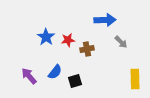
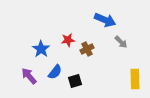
blue arrow: rotated 25 degrees clockwise
blue star: moved 5 px left, 12 px down
brown cross: rotated 16 degrees counterclockwise
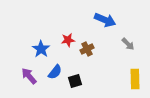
gray arrow: moved 7 px right, 2 px down
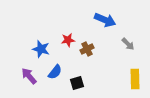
blue star: rotated 18 degrees counterclockwise
black square: moved 2 px right, 2 px down
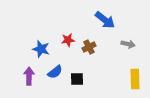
blue arrow: rotated 15 degrees clockwise
gray arrow: rotated 32 degrees counterclockwise
brown cross: moved 2 px right, 2 px up
blue semicircle: rotated 14 degrees clockwise
purple arrow: rotated 42 degrees clockwise
black square: moved 4 px up; rotated 16 degrees clockwise
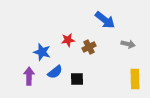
blue star: moved 1 px right, 3 px down
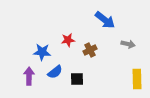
brown cross: moved 1 px right, 3 px down
blue star: rotated 12 degrees counterclockwise
yellow rectangle: moved 2 px right
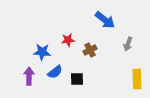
gray arrow: rotated 96 degrees clockwise
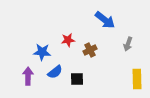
purple arrow: moved 1 px left
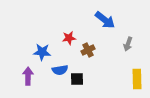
red star: moved 1 px right, 2 px up
brown cross: moved 2 px left
blue semicircle: moved 5 px right, 2 px up; rotated 28 degrees clockwise
